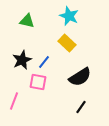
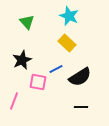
green triangle: moved 1 px down; rotated 35 degrees clockwise
blue line: moved 12 px right, 7 px down; rotated 24 degrees clockwise
black line: rotated 56 degrees clockwise
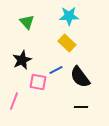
cyan star: rotated 24 degrees counterclockwise
blue line: moved 1 px down
black semicircle: rotated 85 degrees clockwise
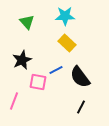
cyan star: moved 4 px left
black line: rotated 64 degrees counterclockwise
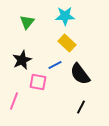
green triangle: rotated 21 degrees clockwise
blue line: moved 1 px left, 5 px up
black semicircle: moved 3 px up
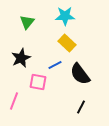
black star: moved 1 px left, 2 px up
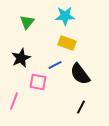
yellow rectangle: rotated 24 degrees counterclockwise
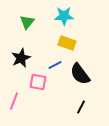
cyan star: moved 1 px left
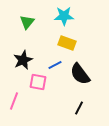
black star: moved 2 px right, 2 px down
black line: moved 2 px left, 1 px down
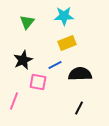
yellow rectangle: rotated 42 degrees counterclockwise
black semicircle: rotated 125 degrees clockwise
